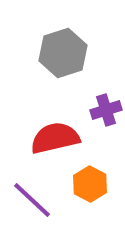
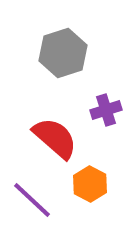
red semicircle: rotated 54 degrees clockwise
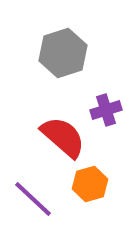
red semicircle: moved 8 px right, 1 px up
orange hexagon: rotated 16 degrees clockwise
purple line: moved 1 px right, 1 px up
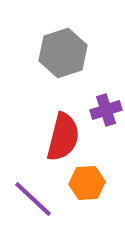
red semicircle: rotated 63 degrees clockwise
orange hexagon: moved 3 px left, 1 px up; rotated 12 degrees clockwise
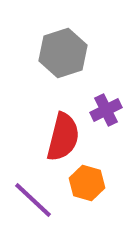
purple cross: rotated 8 degrees counterclockwise
orange hexagon: rotated 20 degrees clockwise
purple line: moved 1 px down
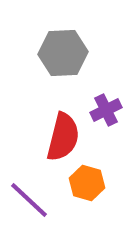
gray hexagon: rotated 15 degrees clockwise
purple line: moved 4 px left
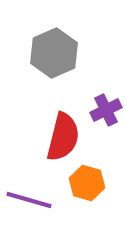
gray hexagon: moved 9 px left; rotated 21 degrees counterclockwise
purple line: rotated 27 degrees counterclockwise
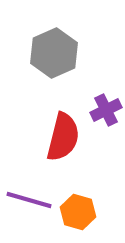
orange hexagon: moved 9 px left, 29 px down
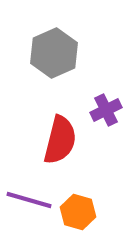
red semicircle: moved 3 px left, 3 px down
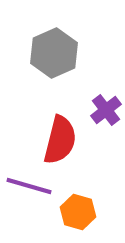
purple cross: rotated 12 degrees counterclockwise
purple line: moved 14 px up
